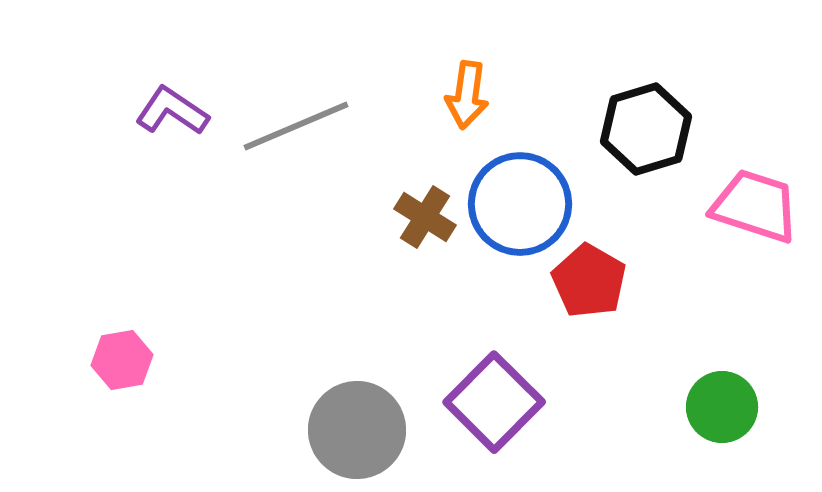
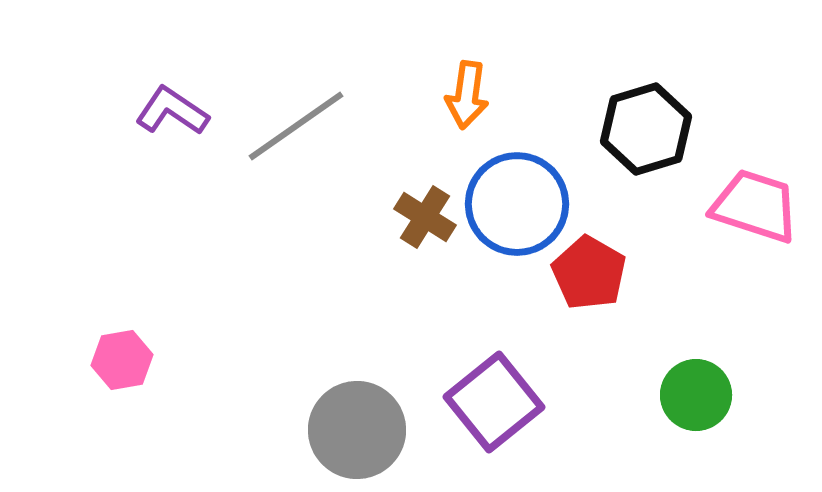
gray line: rotated 12 degrees counterclockwise
blue circle: moved 3 px left
red pentagon: moved 8 px up
purple square: rotated 6 degrees clockwise
green circle: moved 26 px left, 12 px up
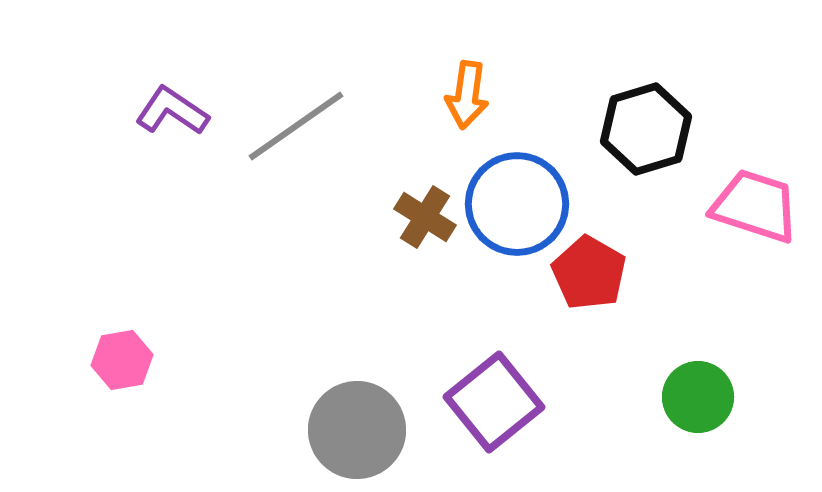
green circle: moved 2 px right, 2 px down
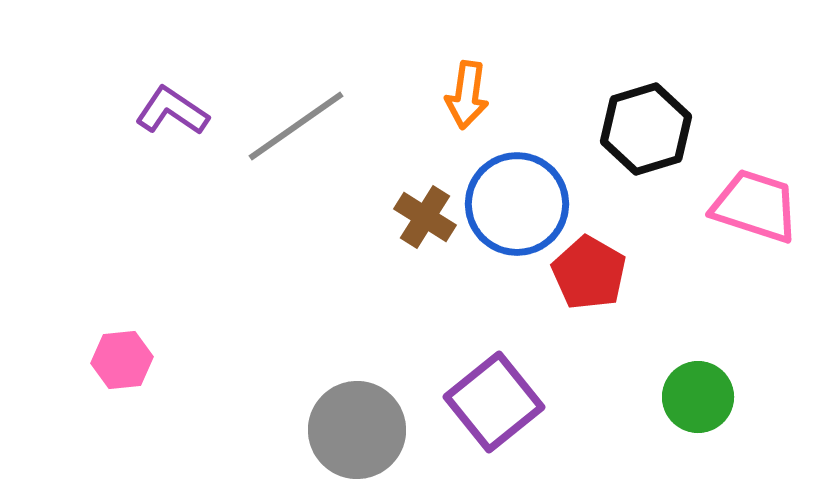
pink hexagon: rotated 4 degrees clockwise
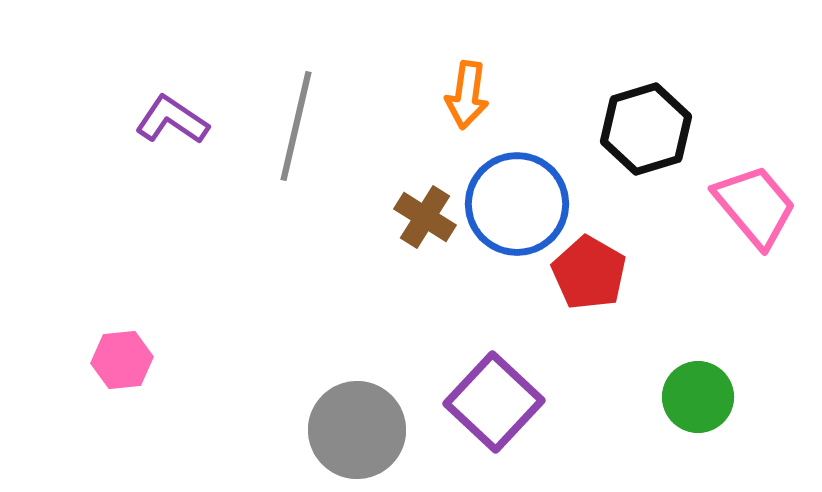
purple L-shape: moved 9 px down
gray line: rotated 42 degrees counterclockwise
pink trapezoid: rotated 32 degrees clockwise
purple square: rotated 8 degrees counterclockwise
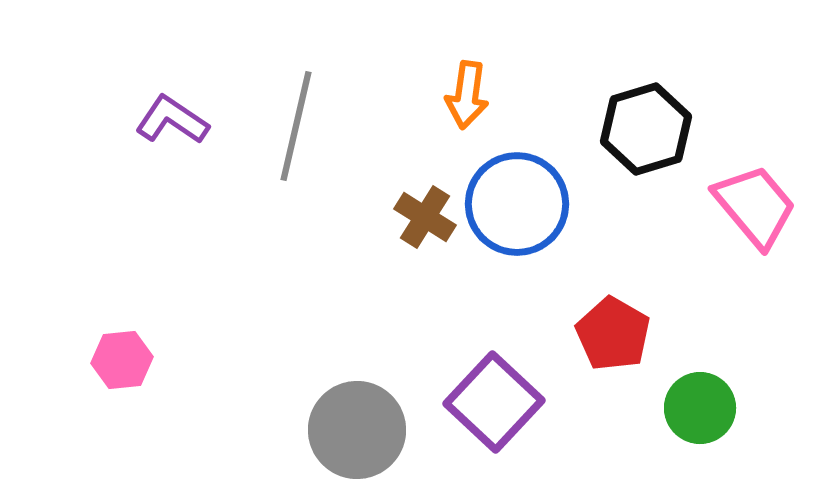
red pentagon: moved 24 px right, 61 px down
green circle: moved 2 px right, 11 px down
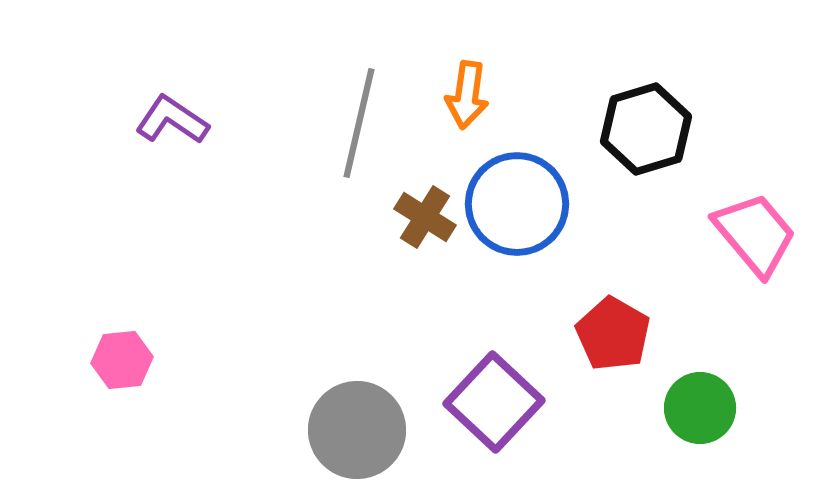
gray line: moved 63 px right, 3 px up
pink trapezoid: moved 28 px down
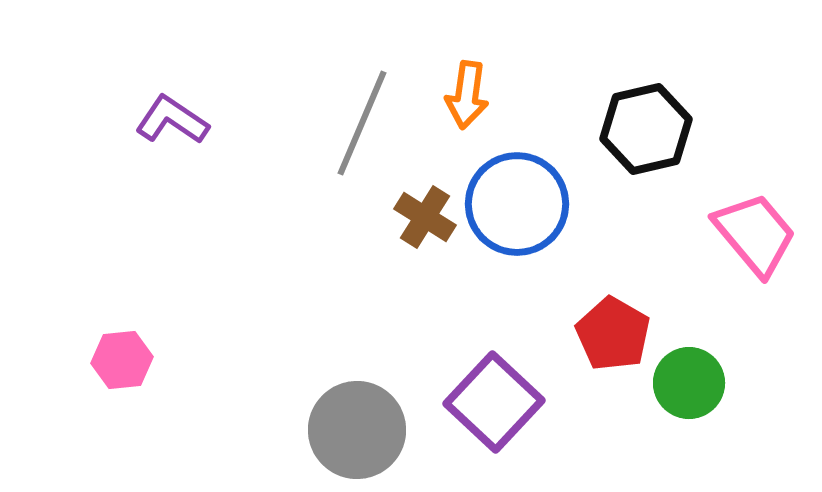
gray line: moved 3 px right; rotated 10 degrees clockwise
black hexagon: rotated 4 degrees clockwise
green circle: moved 11 px left, 25 px up
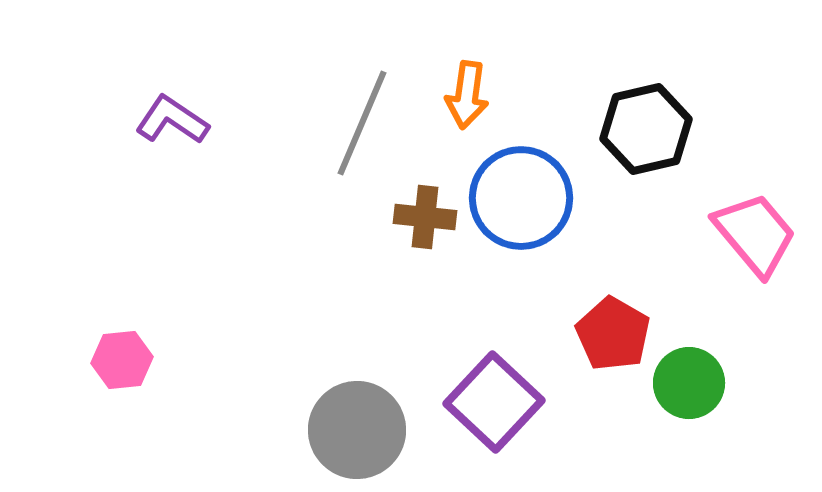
blue circle: moved 4 px right, 6 px up
brown cross: rotated 26 degrees counterclockwise
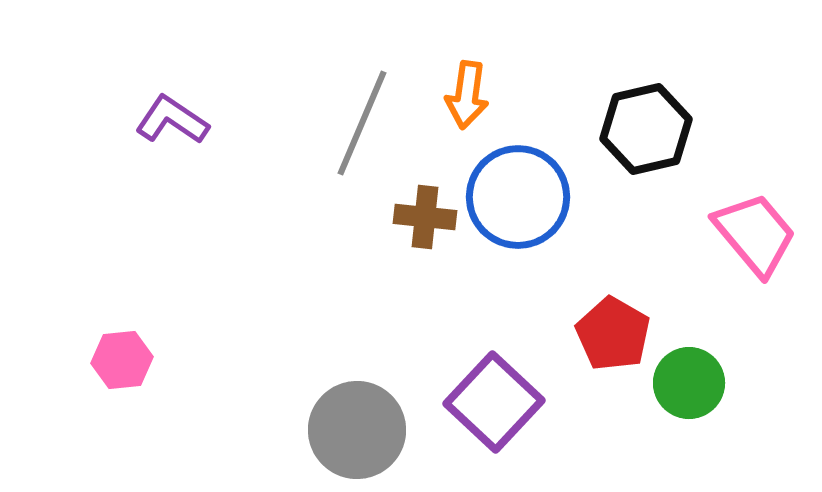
blue circle: moved 3 px left, 1 px up
